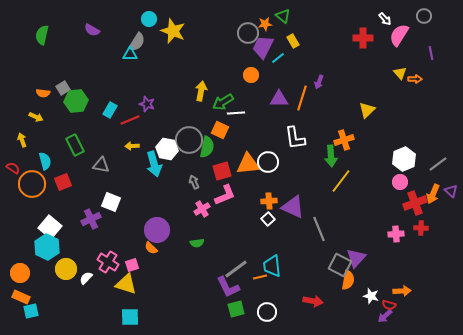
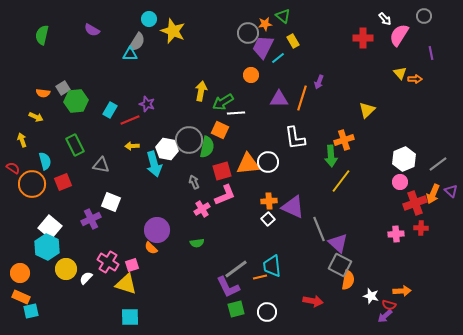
purple triangle at (356, 258): moved 18 px left, 15 px up; rotated 30 degrees counterclockwise
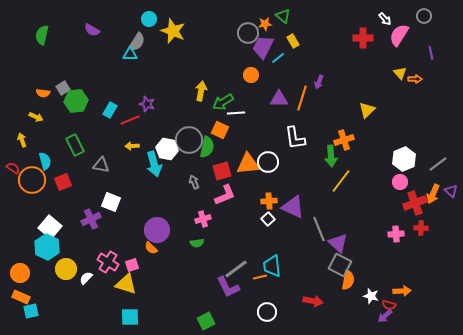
orange circle at (32, 184): moved 4 px up
pink cross at (202, 209): moved 1 px right, 10 px down; rotated 14 degrees clockwise
green square at (236, 309): moved 30 px left, 12 px down; rotated 12 degrees counterclockwise
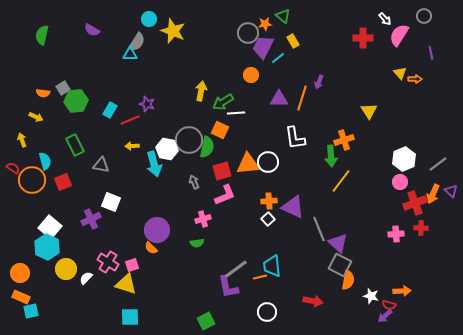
yellow triangle at (367, 110): moved 2 px right, 1 px down; rotated 18 degrees counterclockwise
purple L-shape at (228, 287): rotated 15 degrees clockwise
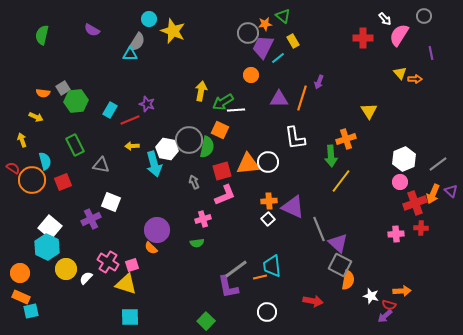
white line at (236, 113): moved 3 px up
orange cross at (344, 140): moved 2 px right, 1 px up
green square at (206, 321): rotated 18 degrees counterclockwise
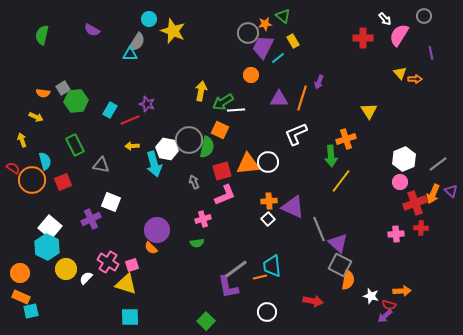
white L-shape at (295, 138): moved 1 px right, 4 px up; rotated 75 degrees clockwise
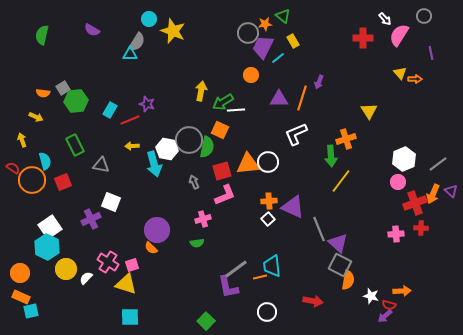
pink circle at (400, 182): moved 2 px left
white square at (50, 227): rotated 15 degrees clockwise
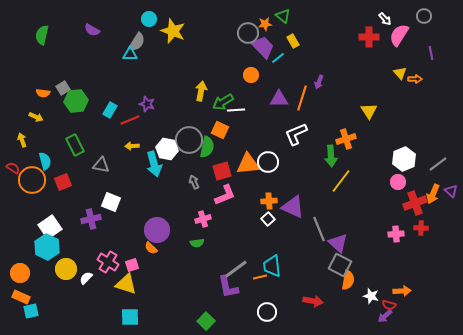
red cross at (363, 38): moved 6 px right, 1 px up
purple trapezoid at (263, 47): rotated 110 degrees clockwise
purple cross at (91, 219): rotated 12 degrees clockwise
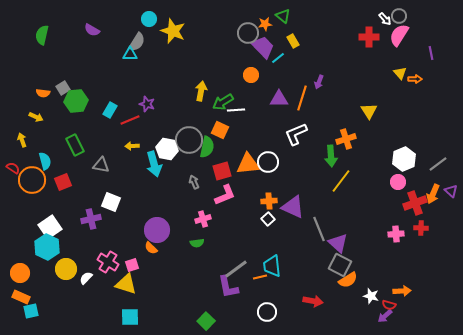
gray circle at (424, 16): moved 25 px left
orange semicircle at (348, 280): rotated 48 degrees clockwise
